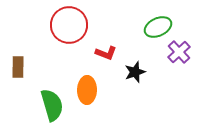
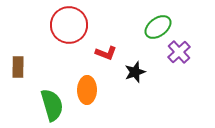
green ellipse: rotated 12 degrees counterclockwise
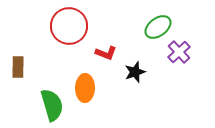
red circle: moved 1 px down
orange ellipse: moved 2 px left, 2 px up
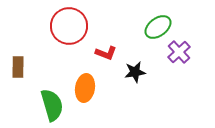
black star: rotated 10 degrees clockwise
orange ellipse: rotated 8 degrees clockwise
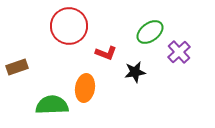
green ellipse: moved 8 px left, 5 px down
brown rectangle: moved 1 px left; rotated 70 degrees clockwise
green semicircle: rotated 76 degrees counterclockwise
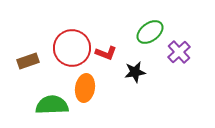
red circle: moved 3 px right, 22 px down
brown rectangle: moved 11 px right, 6 px up
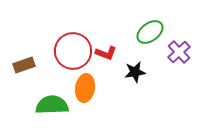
red circle: moved 1 px right, 3 px down
brown rectangle: moved 4 px left, 4 px down
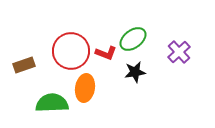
green ellipse: moved 17 px left, 7 px down
red circle: moved 2 px left
green semicircle: moved 2 px up
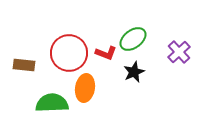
red circle: moved 2 px left, 2 px down
brown rectangle: rotated 25 degrees clockwise
black star: moved 1 px left; rotated 15 degrees counterclockwise
